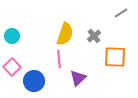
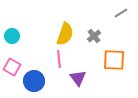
orange square: moved 1 px left, 3 px down
pink square: rotated 18 degrees counterclockwise
purple triangle: rotated 24 degrees counterclockwise
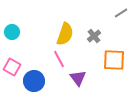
cyan circle: moved 4 px up
pink line: rotated 24 degrees counterclockwise
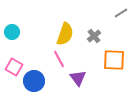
pink square: moved 2 px right
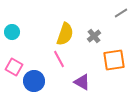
orange square: rotated 10 degrees counterclockwise
purple triangle: moved 4 px right, 4 px down; rotated 24 degrees counterclockwise
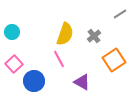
gray line: moved 1 px left, 1 px down
orange square: rotated 25 degrees counterclockwise
pink square: moved 3 px up; rotated 18 degrees clockwise
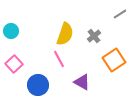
cyan circle: moved 1 px left, 1 px up
blue circle: moved 4 px right, 4 px down
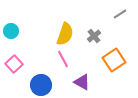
pink line: moved 4 px right
blue circle: moved 3 px right
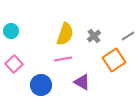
gray line: moved 8 px right, 22 px down
pink line: rotated 72 degrees counterclockwise
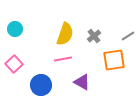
cyan circle: moved 4 px right, 2 px up
orange square: rotated 25 degrees clockwise
